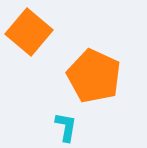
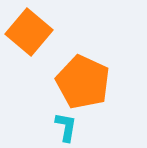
orange pentagon: moved 11 px left, 6 px down
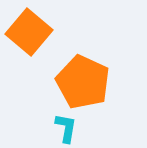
cyan L-shape: moved 1 px down
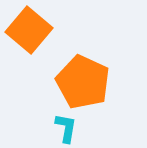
orange square: moved 2 px up
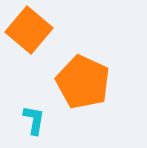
cyan L-shape: moved 32 px left, 8 px up
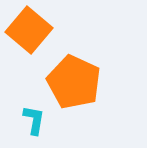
orange pentagon: moved 9 px left
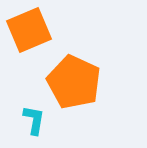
orange square: rotated 27 degrees clockwise
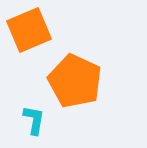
orange pentagon: moved 1 px right, 1 px up
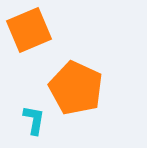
orange pentagon: moved 1 px right, 7 px down
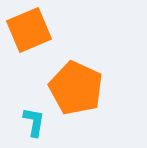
cyan L-shape: moved 2 px down
